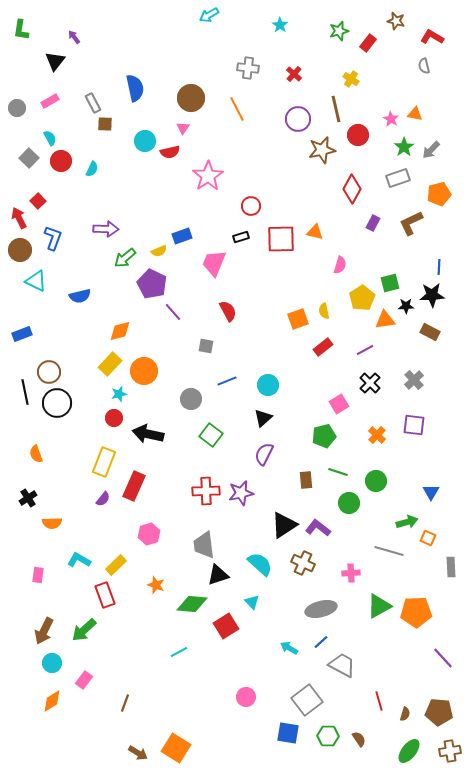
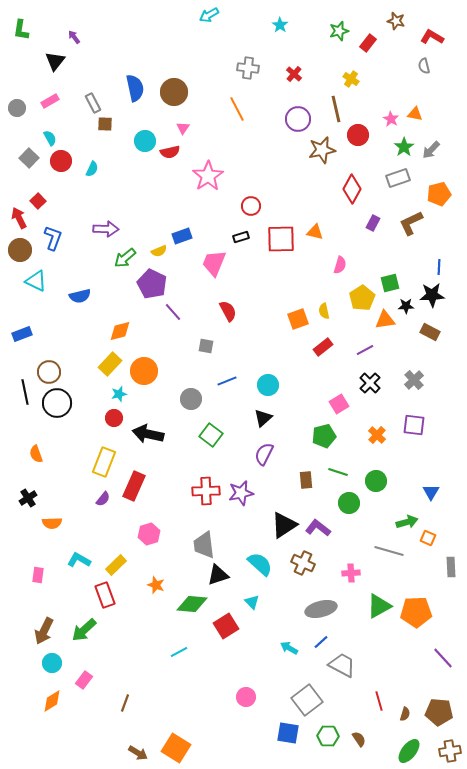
brown circle at (191, 98): moved 17 px left, 6 px up
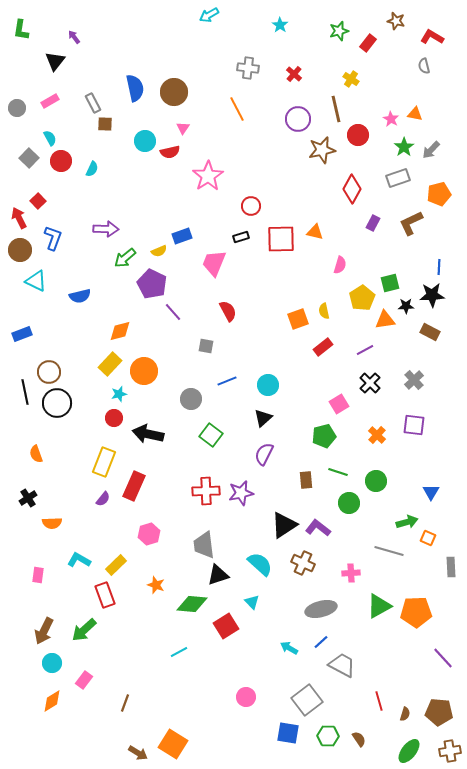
orange square at (176, 748): moved 3 px left, 4 px up
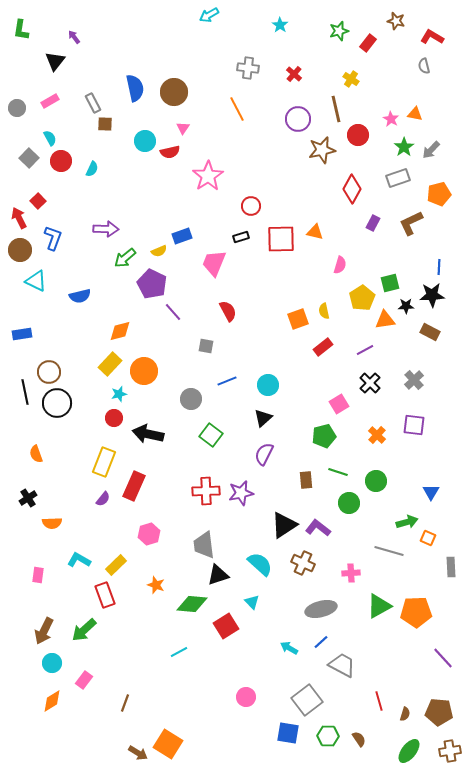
blue rectangle at (22, 334): rotated 12 degrees clockwise
orange square at (173, 744): moved 5 px left
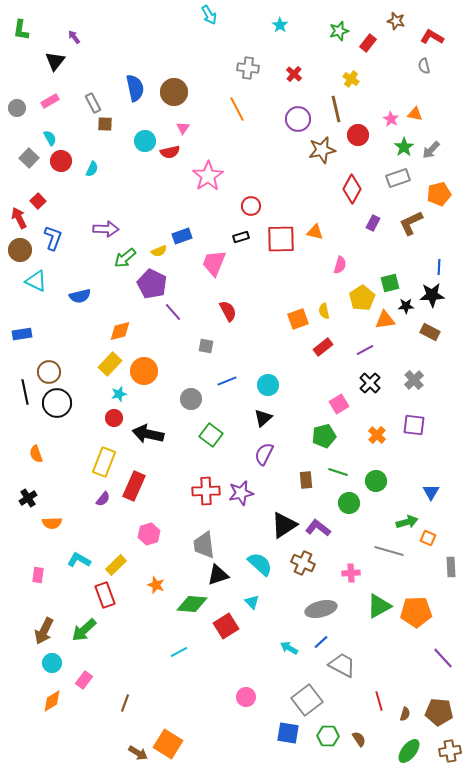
cyan arrow at (209, 15): rotated 90 degrees counterclockwise
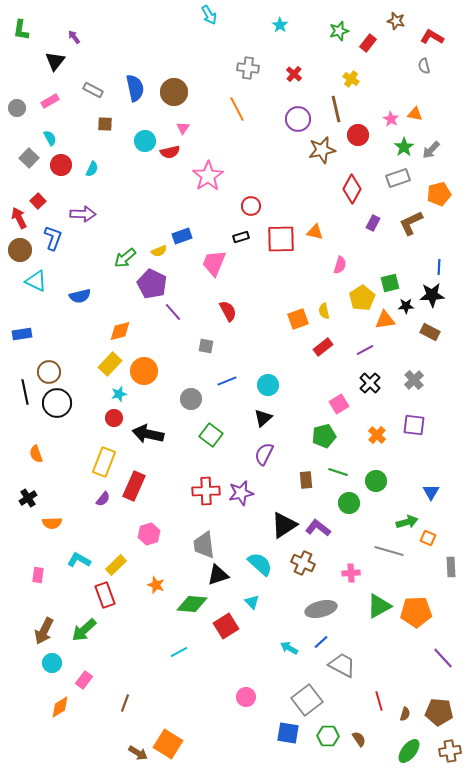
gray rectangle at (93, 103): moved 13 px up; rotated 36 degrees counterclockwise
red circle at (61, 161): moved 4 px down
purple arrow at (106, 229): moved 23 px left, 15 px up
orange diamond at (52, 701): moved 8 px right, 6 px down
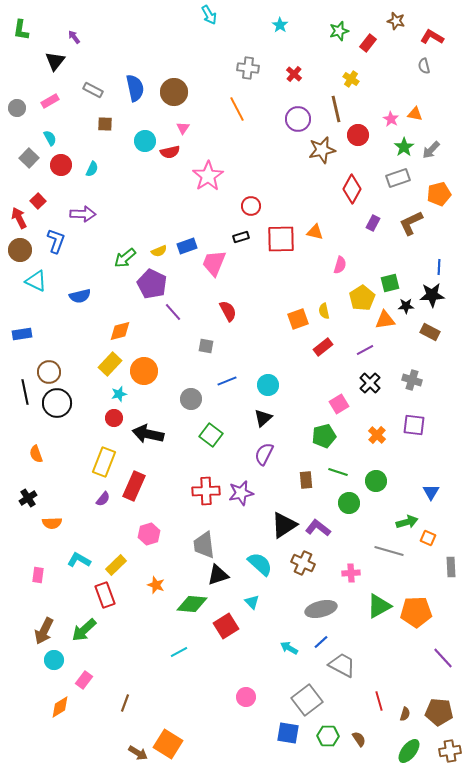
blue rectangle at (182, 236): moved 5 px right, 10 px down
blue L-shape at (53, 238): moved 3 px right, 3 px down
gray cross at (414, 380): moved 2 px left; rotated 30 degrees counterclockwise
cyan circle at (52, 663): moved 2 px right, 3 px up
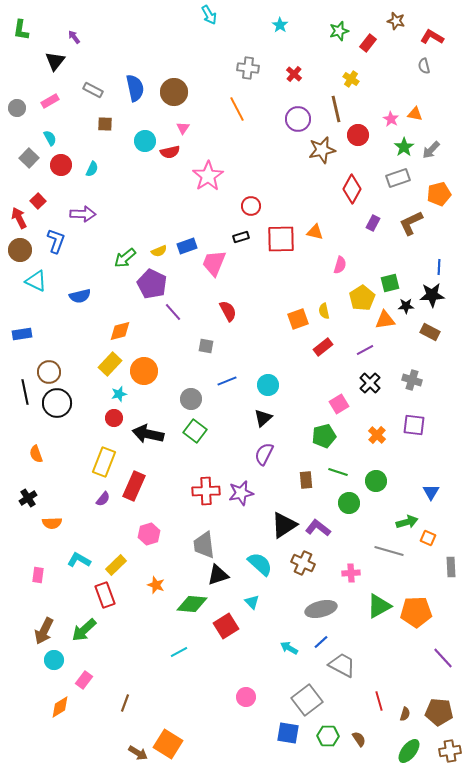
green square at (211, 435): moved 16 px left, 4 px up
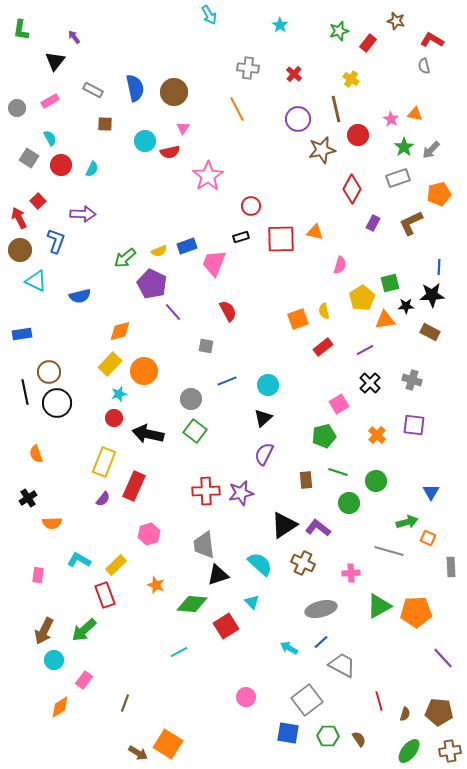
red L-shape at (432, 37): moved 3 px down
gray square at (29, 158): rotated 12 degrees counterclockwise
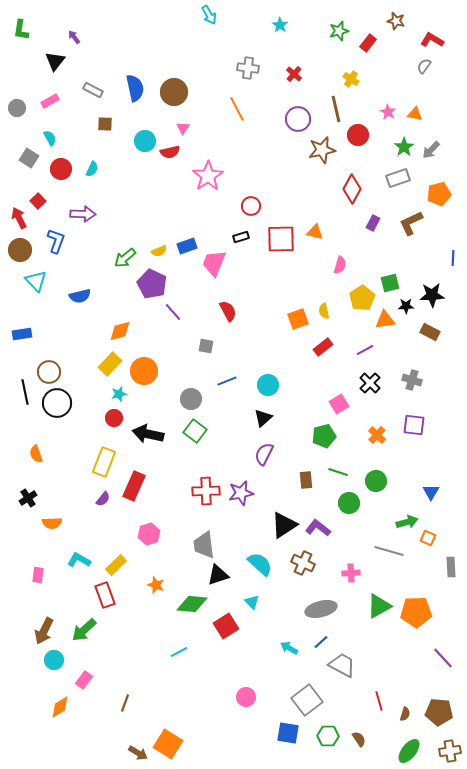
gray semicircle at (424, 66): rotated 49 degrees clockwise
pink star at (391, 119): moved 3 px left, 7 px up
red circle at (61, 165): moved 4 px down
blue line at (439, 267): moved 14 px right, 9 px up
cyan triangle at (36, 281): rotated 20 degrees clockwise
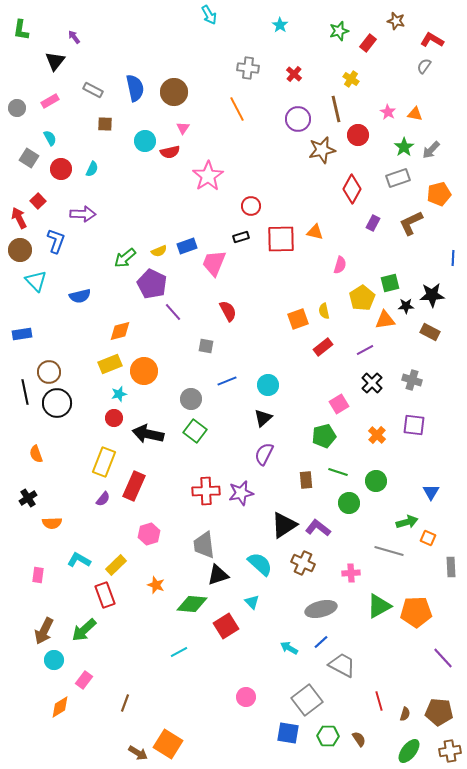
yellow rectangle at (110, 364): rotated 25 degrees clockwise
black cross at (370, 383): moved 2 px right
